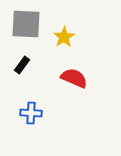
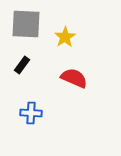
yellow star: moved 1 px right
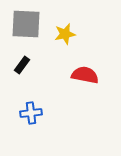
yellow star: moved 3 px up; rotated 20 degrees clockwise
red semicircle: moved 11 px right, 3 px up; rotated 12 degrees counterclockwise
blue cross: rotated 10 degrees counterclockwise
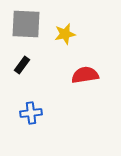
red semicircle: rotated 20 degrees counterclockwise
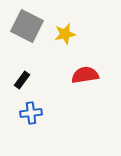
gray square: moved 1 px right, 2 px down; rotated 24 degrees clockwise
black rectangle: moved 15 px down
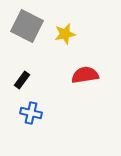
blue cross: rotated 20 degrees clockwise
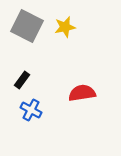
yellow star: moved 7 px up
red semicircle: moved 3 px left, 18 px down
blue cross: moved 3 px up; rotated 15 degrees clockwise
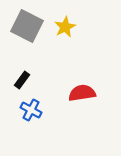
yellow star: rotated 15 degrees counterclockwise
